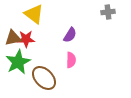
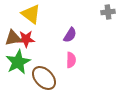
yellow triangle: moved 3 px left
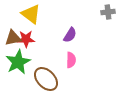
brown ellipse: moved 2 px right, 1 px down
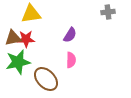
yellow triangle: rotated 45 degrees counterclockwise
green star: rotated 15 degrees clockwise
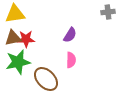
yellow triangle: moved 16 px left
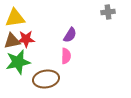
yellow triangle: moved 4 px down
brown triangle: moved 1 px left, 3 px down
pink semicircle: moved 5 px left, 4 px up
brown ellipse: rotated 55 degrees counterclockwise
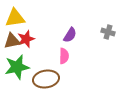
gray cross: moved 20 px down; rotated 24 degrees clockwise
red star: rotated 18 degrees counterclockwise
pink semicircle: moved 2 px left
green star: moved 1 px left, 5 px down
